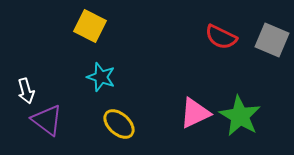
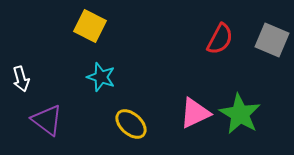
red semicircle: moved 1 px left, 2 px down; rotated 88 degrees counterclockwise
white arrow: moved 5 px left, 12 px up
green star: moved 2 px up
yellow ellipse: moved 12 px right
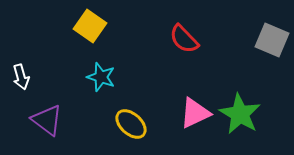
yellow square: rotated 8 degrees clockwise
red semicircle: moved 36 px left; rotated 108 degrees clockwise
white arrow: moved 2 px up
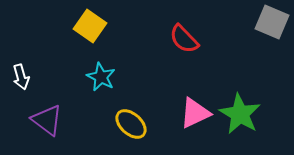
gray square: moved 18 px up
cyan star: rotated 8 degrees clockwise
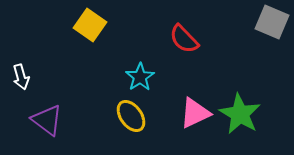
yellow square: moved 1 px up
cyan star: moved 39 px right; rotated 12 degrees clockwise
yellow ellipse: moved 8 px up; rotated 12 degrees clockwise
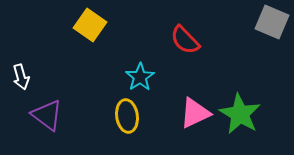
red semicircle: moved 1 px right, 1 px down
yellow ellipse: moved 4 px left; rotated 28 degrees clockwise
purple triangle: moved 5 px up
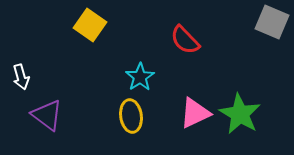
yellow ellipse: moved 4 px right
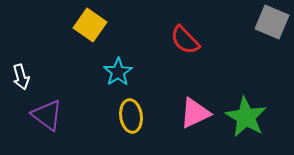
cyan star: moved 22 px left, 5 px up
green star: moved 6 px right, 3 px down
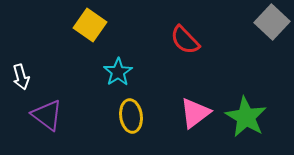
gray square: rotated 20 degrees clockwise
pink triangle: rotated 12 degrees counterclockwise
